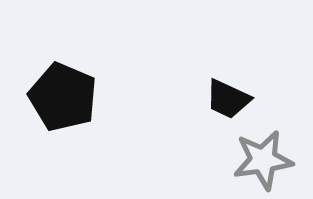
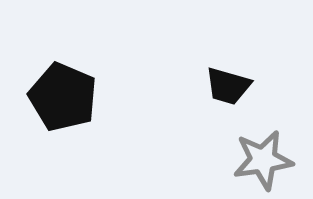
black trapezoid: moved 13 px up; rotated 9 degrees counterclockwise
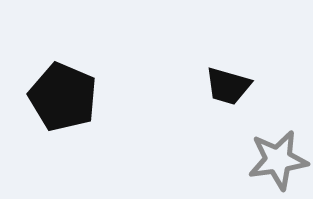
gray star: moved 15 px right
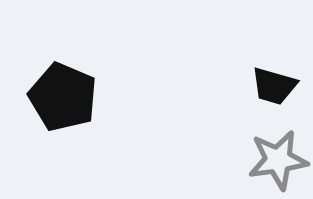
black trapezoid: moved 46 px right
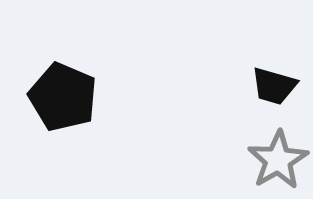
gray star: rotated 22 degrees counterclockwise
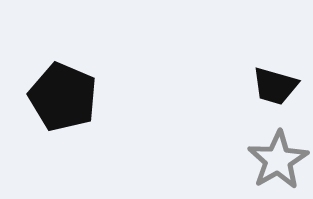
black trapezoid: moved 1 px right
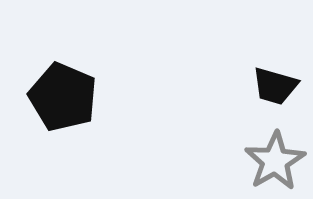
gray star: moved 3 px left, 1 px down
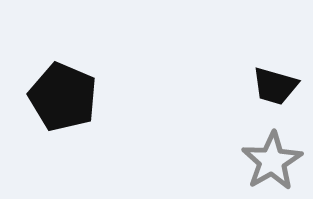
gray star: moved 3 px left
